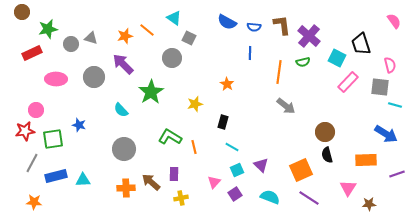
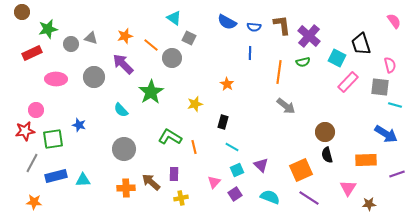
orange line at (147, 30): moved 4 px right, 15 px down
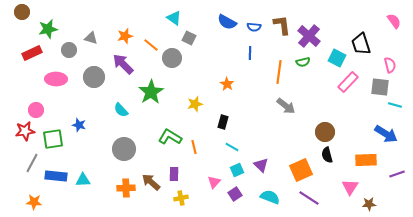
gray circle at (71, 44): moved 2 px left, 6 px down
blue rectangle at (56, 176): rotated 20 degrees clockwise
pink triangle at (348, 188): moved 2 px right, 1 px up
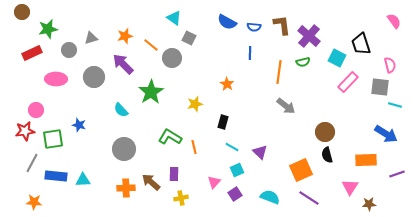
gray triangle at (91, 38): rotated 32 degrees counterclockwise
purple triangle at (261, 165): moved 1 px left, 13 px up
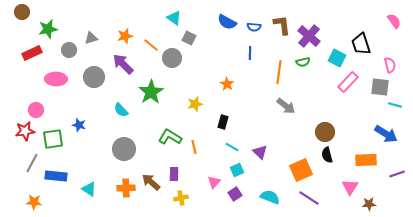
cyan triangle at (83, 180): moved 6 px right, 9 px down; rotated 35 degrees clockwise
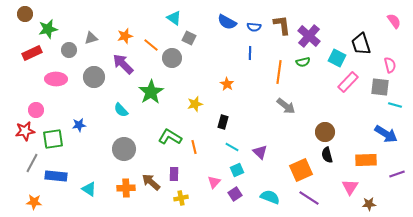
brown circle at (22, 12): moved 3 px right, 2 px down
blue star at (79, 125): rotated 24 degrees counterclockwise
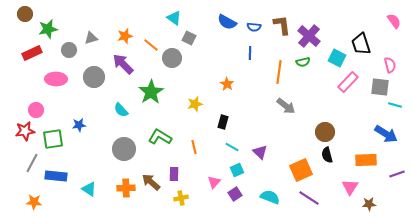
green L-shape at (170, 137): moved 10 px left
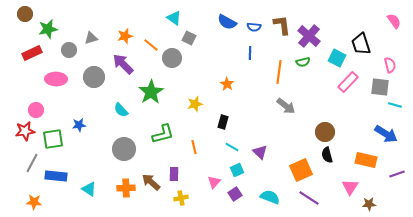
green L-shape at (160, 137): moved 3 px right, 3 px up; rotated 135 degrees clockwise
orange rectangle at (366, 160): rotated 15 degrees clockwise
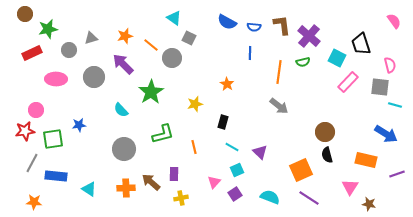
gray arrow at (286, 106): moved 7 px left
brown star at (369, 204): rotated 16 degrees clockwise
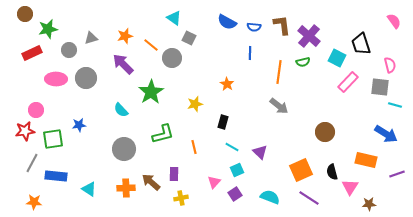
gray circle at (94, 77): moved 8 px left, 1 px down
black semicircle at (327, 155): moved 5 px right, 17 px down
brown star at (369, 204): rotated 16 degrees counterclockwise
